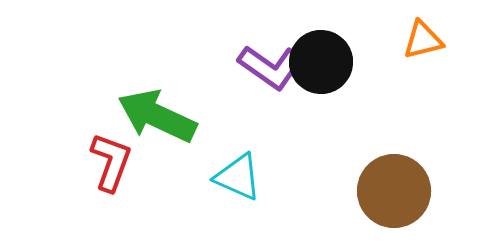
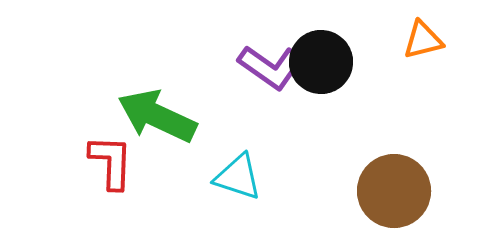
red L-shape: rotated 18 degrees counterclockwise
cyan triangle: rotated 6 degrees counterclockwise
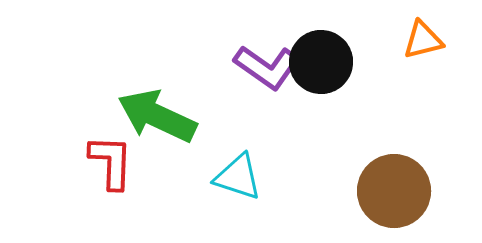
purple L-shape: moved 4 px left
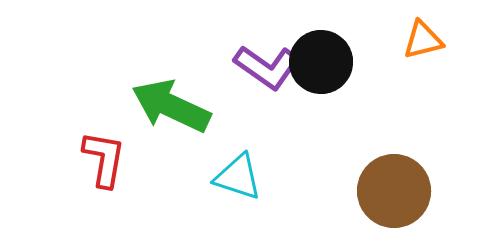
green arrow: moved 14 px right, 10 px up
red L-shape: moved 7 px left, 3 px up; rotated 8 degrees clockwise
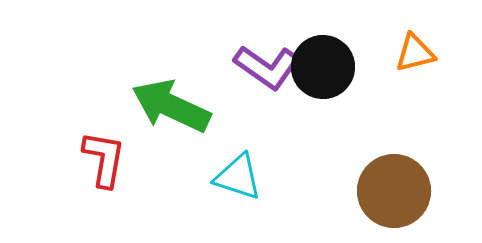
orange triangle: moved 8 px left, 13 px down
black circle: moved 2 px right, 5 px down
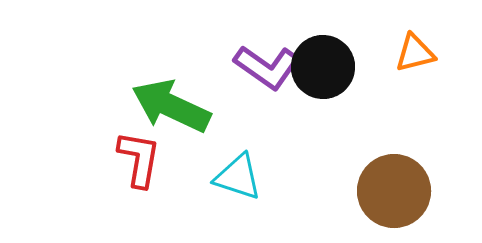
red L-shape: moved 35 px right
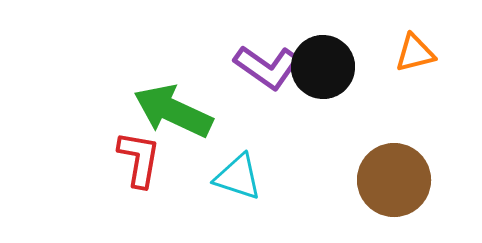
green arrow: moved 2 px right, 5 px down
brown circle: moved 11 px up
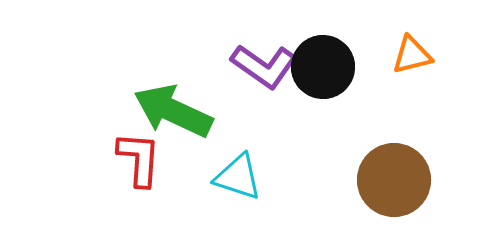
orange triangle: moved 3 px left, 2 px down
purple L-shape: moved 3 px left, 1 px up
red L-shape: rotated 6 degrees counterclockwise
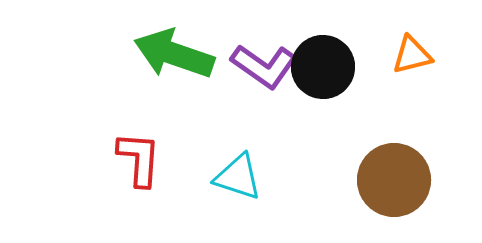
green arrow: moved 1 px right, 57 px up; rotated 6 degrees counterclockwise
